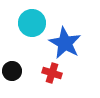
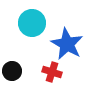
blue star: moved 2 px right, 1 px down
red cross: moved 1 px up
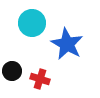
red cross: moved 12 px left, 7 px down
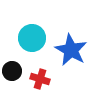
cyan circle: moved 15 px down
blue star: moved 4 px right, 6 px down
